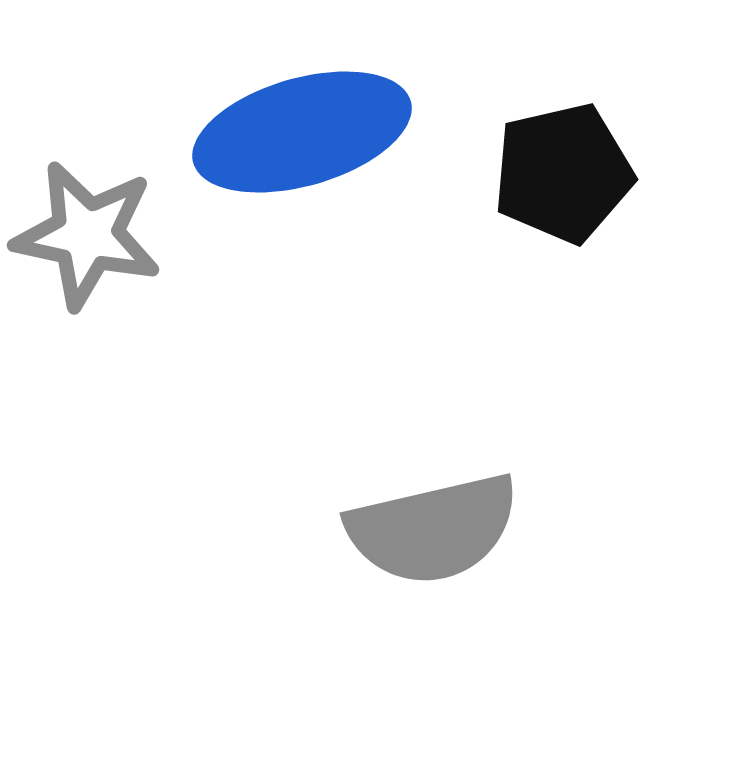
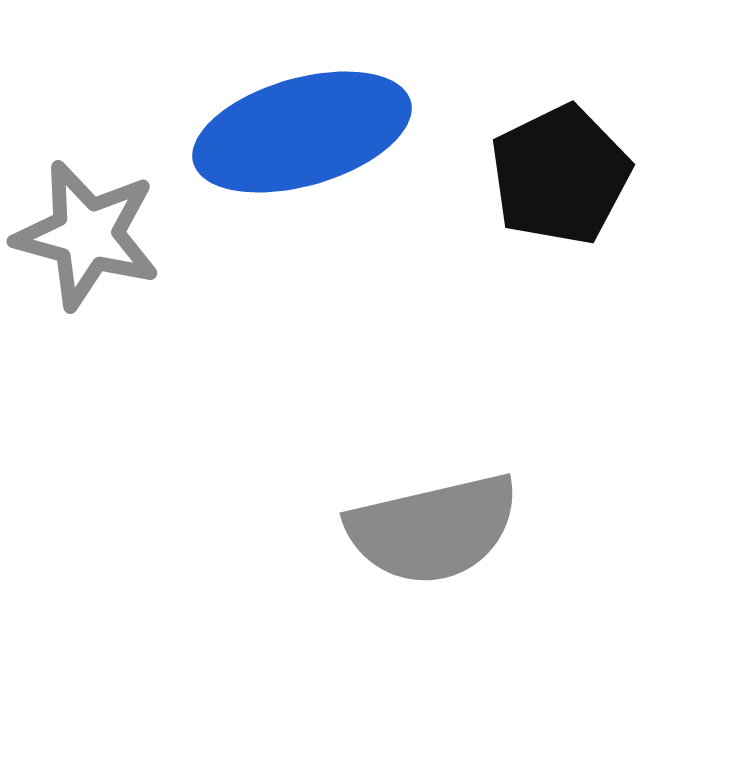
black pentagon: moved 3 px left, 2 px down; rotated 13 degrees counterclockwise
gray star: rotated 3 degrees clockwise
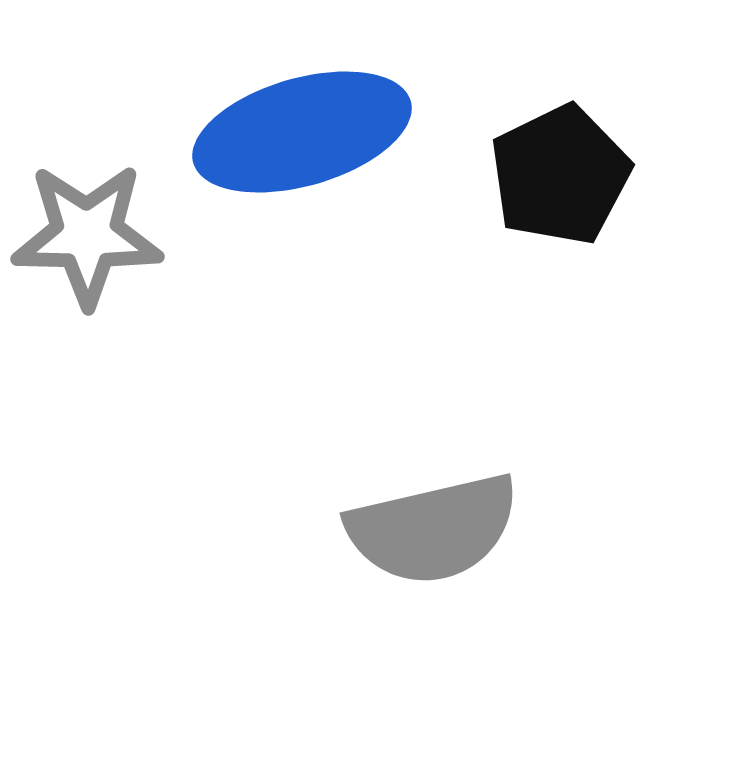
gray star: rotated 14 degrees counterclockwise
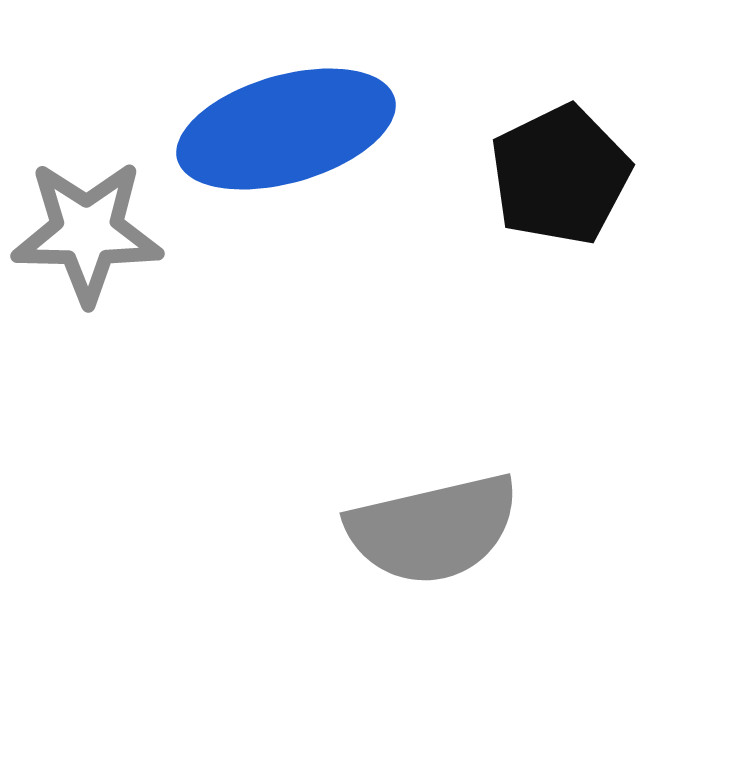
blue ellipse: moved 16 px left, 3 px up
gray star: moved 3 px up
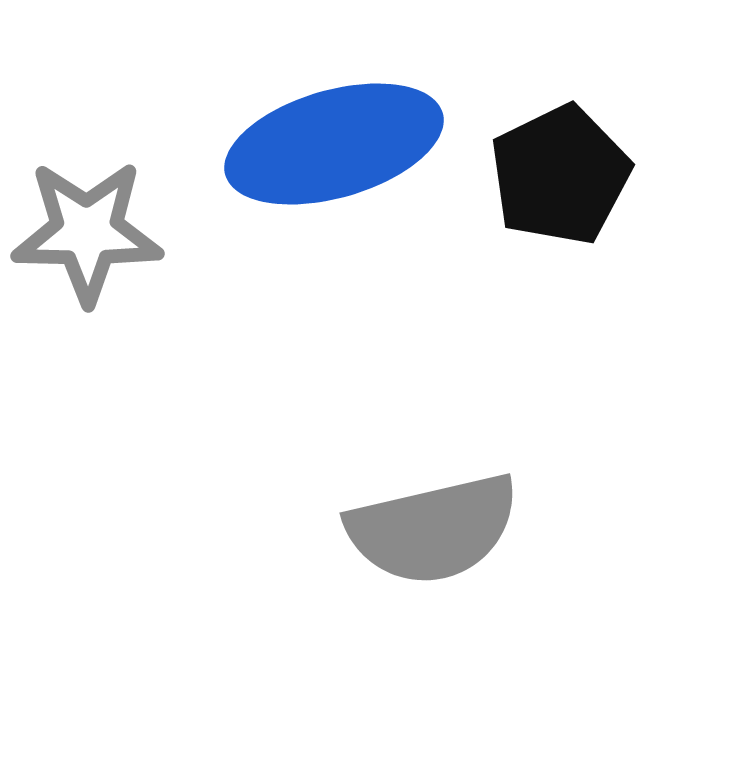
blue ellipse: moved 48 px right, 15 px down
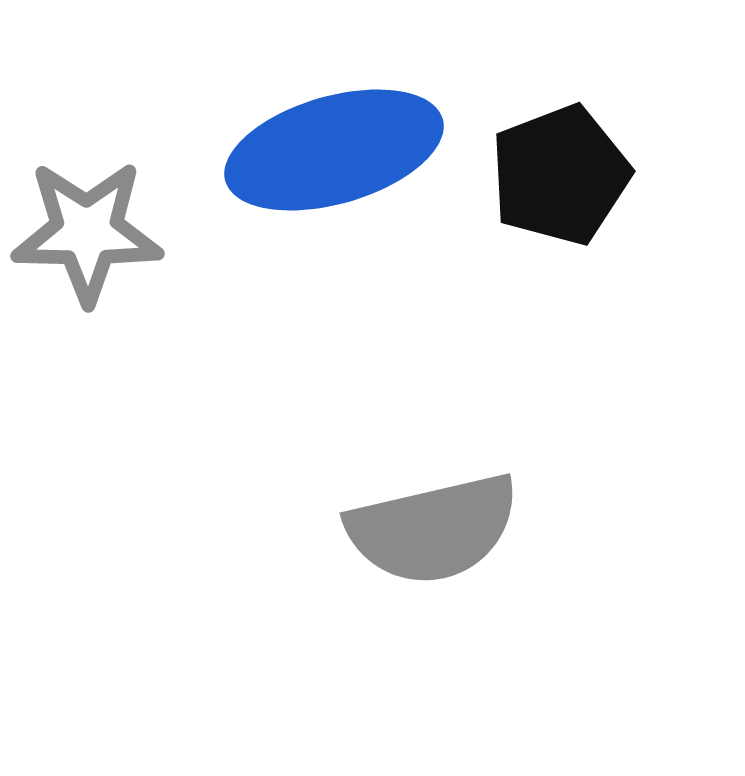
blue ellipse: moved 6 px down
black pentagon: rotated 5 degrees clockwise
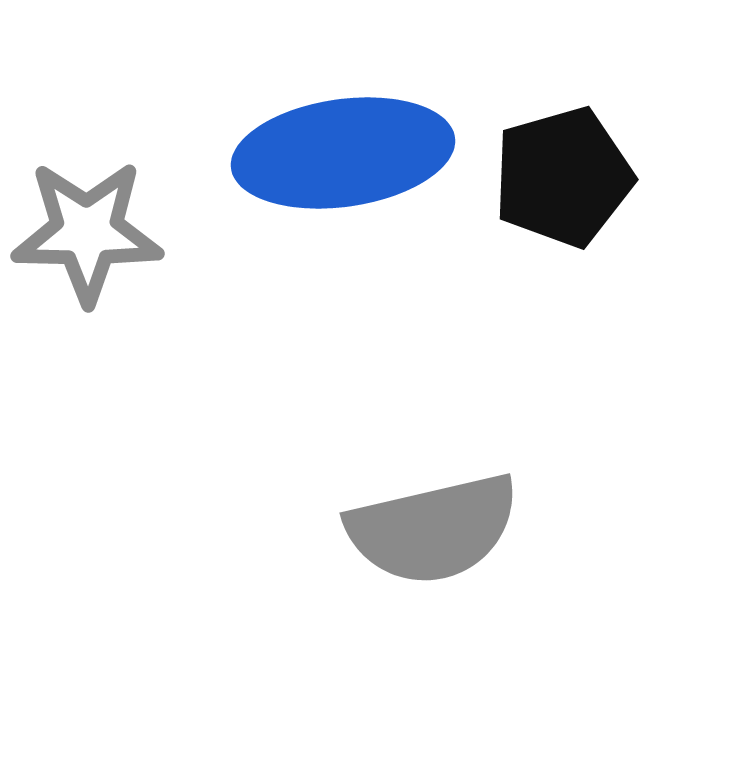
blue ellipse: moved 9 px right, 3 px down; rotated 8 degrees clockwise
black pentagon: moved 3 px right, 2 px down; rotated 5 degrees clockwise
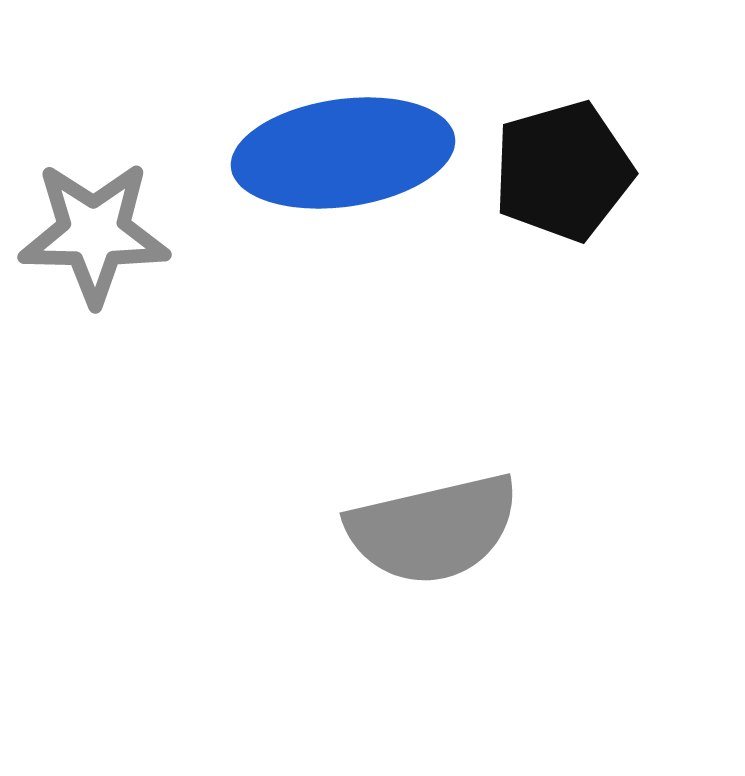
black pentagon: moved 6 px up
gray star: moved 7 px right, 1 px down
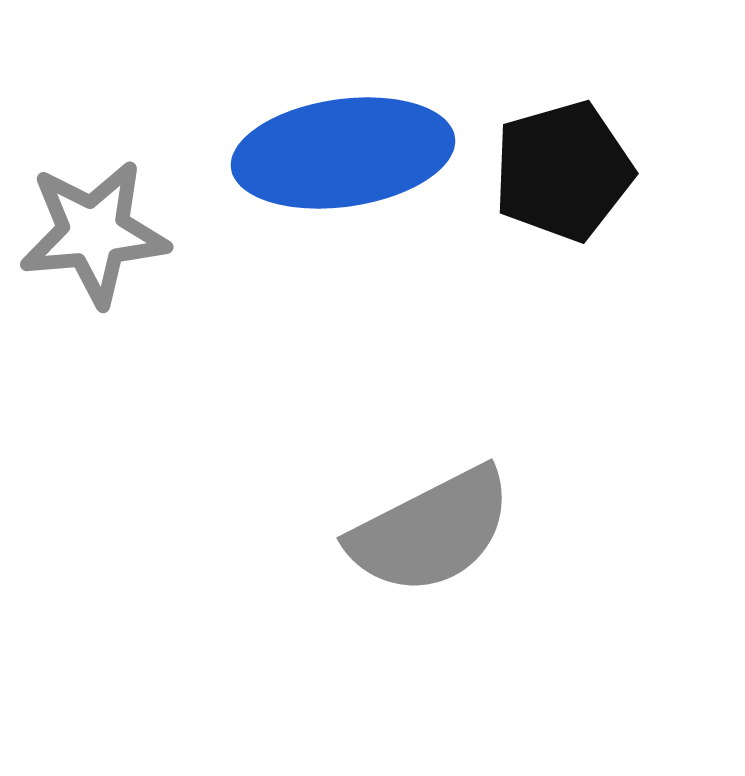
gray star: rotated 6 degrees counterclockwise
gray semicircle: moved 2 px left, 2 px down; rotated 14 degrees counterclockwise
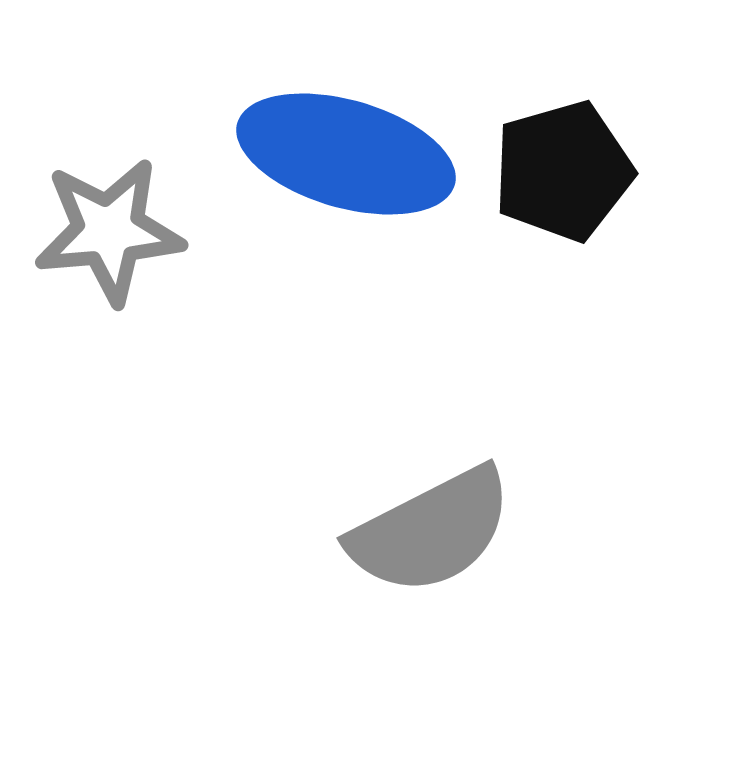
blue ellipse: moved 3 px right, 1 px down; rotated 24 degrees clockwise
gray star: moved 15 px right, 2 px up
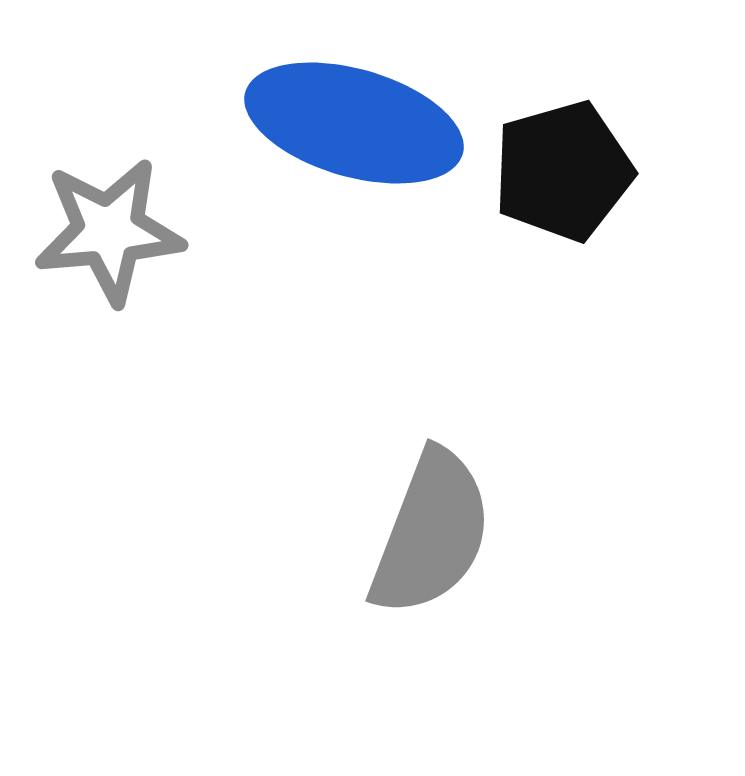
blue ellipse: moved 8 px right, 31 px up
gray semicircle: moved 2 px down; rotated 42 degrees counterclockwise
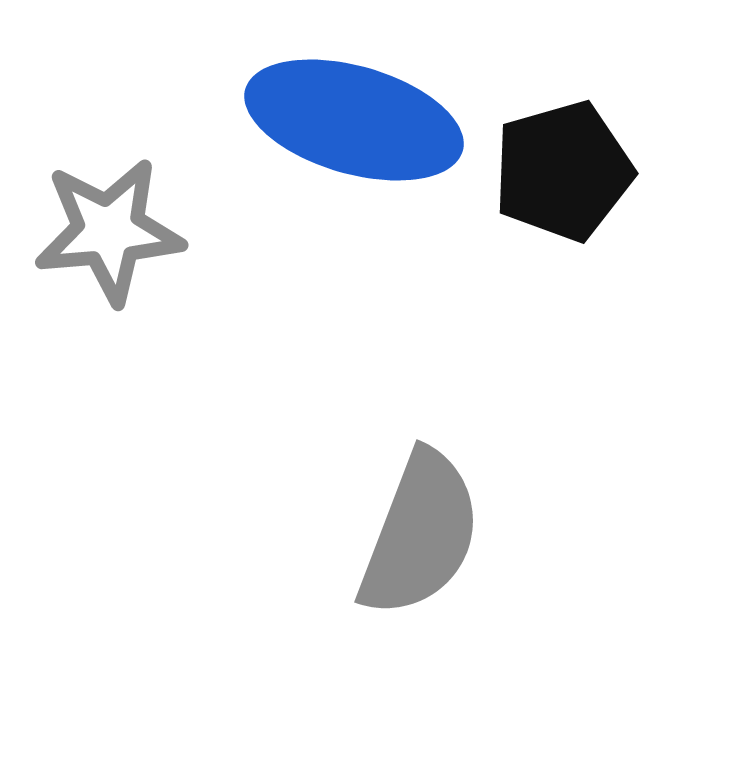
blue ellipse: moved 3 px up
gray semicircle: moved 11 px left, 1 px down
